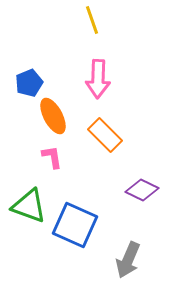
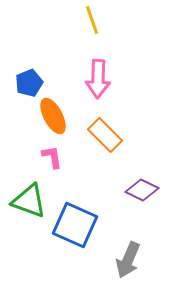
green triangle: moved 5 px up
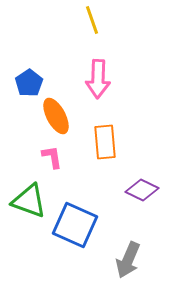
blue pentagon: rotated 12 degrees counterclockwise
orange ellipse: moved 3 px right
orange rectangle: moved 7 px down; rotated 40 degrees clockwise
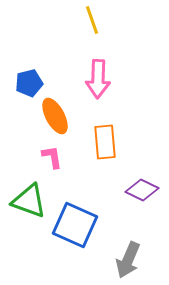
blue pentagon: rotated 20 degrees clockwise
orange ellipse: moved 1 px left
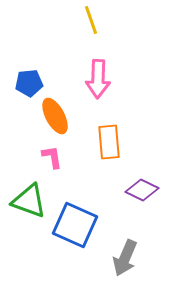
yellow line: moved 1 px left
blue pentagon: rotated 8 degrees clockwise
orange rectangle: moved 4 px right
gray arrow: moved 3 px left, 2 px up
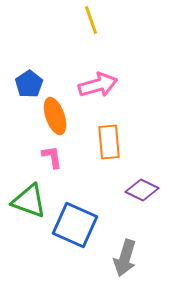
pink arrow: moved 6 px down; rotated 108 degrees counterclockwise
blue pentagon: moved 1 px down; rotated 28 degrees counterclockwise
orange ellipse: rotated 9 degrees clockwise
gray arrow: rotated 6 degrees counterclockwise
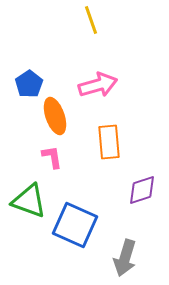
purple diamond: rotated 44 degrees counterclockwise
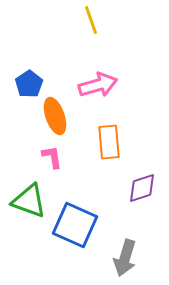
purple diamond: moved 2 px up
